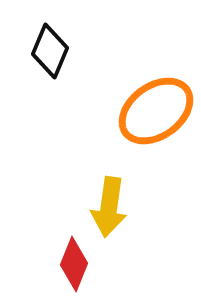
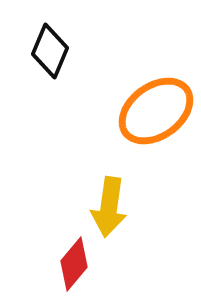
red diamond: rotated 18 degrees clockwise
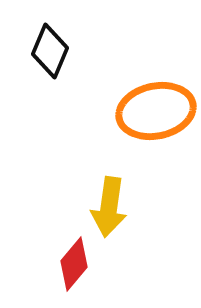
orange ellipse: rotated 24 degrees clockwise
